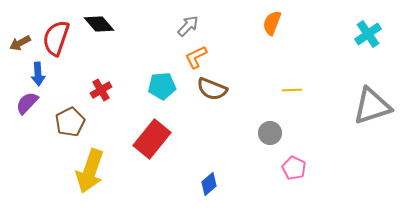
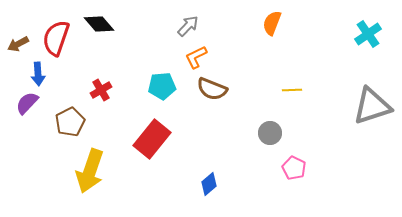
brown arrow: moved 2 px left, 1 px down
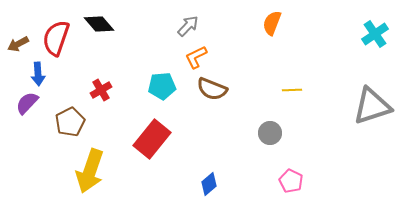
cyan cross: moved 7 px right
pink pentagon: moved 3 px left, 13 px down
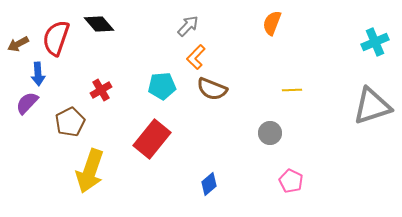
cyan cross: moved 8 px down; rotated 12 degrees clockwise
orange L-shape: rotated 20 degrees counterclockwise
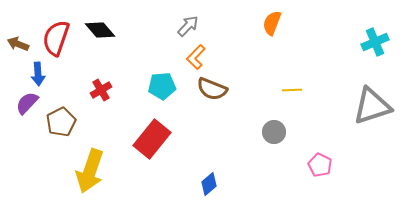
black diamond: moved 1 px right, 6 px down
brown arrow: rotated 50 degrees clockwise
brown pentagon: moved 9 px left
gray circle: moved 4 px right, 1 px up
pink pentagon: moved 29 px right, 16 px up
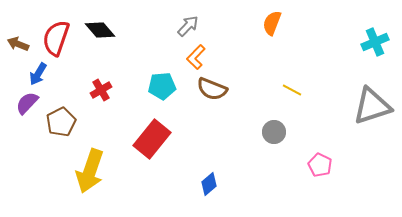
blue arrow: rotated 35 degrees clockwise
yellow line: rotated 30 degrees clockwise
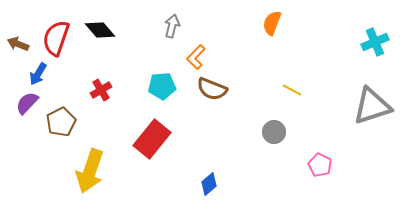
gray arrow: moved 16 px left; rotated 30 degrees counterclockwise
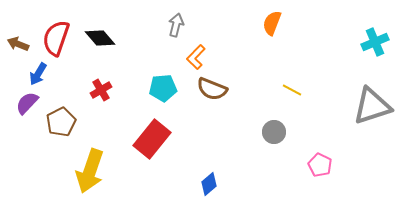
gray arrow: moved 4 px right, 1 px up
black diamond: moved 8 px down
cyan pentagon: moved 1 px right, 2 px down
